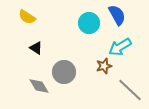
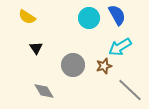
cyan circle: moved 5 px up
black triangle: rotated 24 degrees clockwise
gray circle: moved 9 px right, 7 px up
gray diamond: moved 5 px right, 5 px down
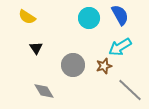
blue semicircle: moved 3 px right
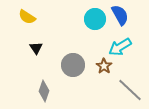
cyan circle: moved 6 px right, 1 px down
brown star: rotated 21 degrees counterclockwise
gray diamond: rotated 50 degrees clockwise
